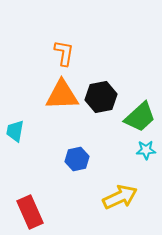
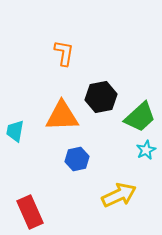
orange triangle: moved 21 px down
cyan star: rotated 24 degrees counterclockwise
yellow arrow: moved 1 px left, 2 px up
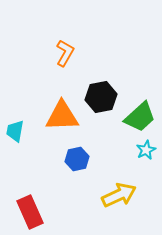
orange L-shape: moved 1 px right; rotated 20 degrees clockwise
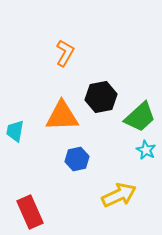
cyan star: rotated 18 degrees counterclockwise
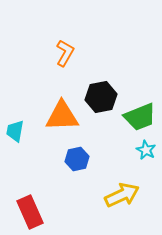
green trapezoid: rotated 20 degrees clockwise
yellow arrow: moved 3 px right
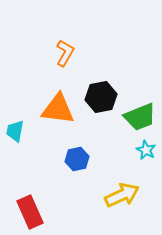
orange triangle: moved 4 px left, 7 px up; rotated 9 degrees clockwise
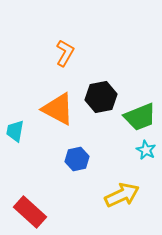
orange triangle: rotated 21 degrees clockwise
red rectangle: rotated 24 degrees counterclockwise
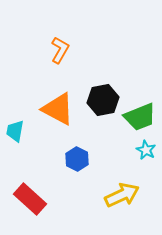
orange L-shape: moved 5 px left, 3 px up
black hexagon: moved 2 px right, 3 px down
blue hexagon: rotated 20 degrees counterclockwise
red rectangle: moved 13 px up
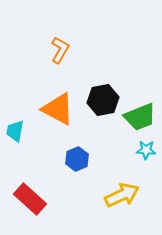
cyan star: rotated 24 degrees counterclockwise
blue hexagon: rotated 10 degrees clockwise
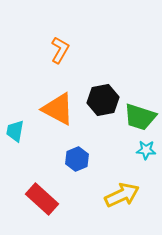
green trapezoid: rotated 40 degrees clockwise
red rectangle: moved 12 px right
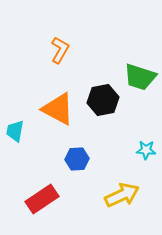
green trapezoid: moved 40 px up
blue hexagon: rotated 20 degrees clockwise
red rectangle: rotated 76 degrees counterclockwise
